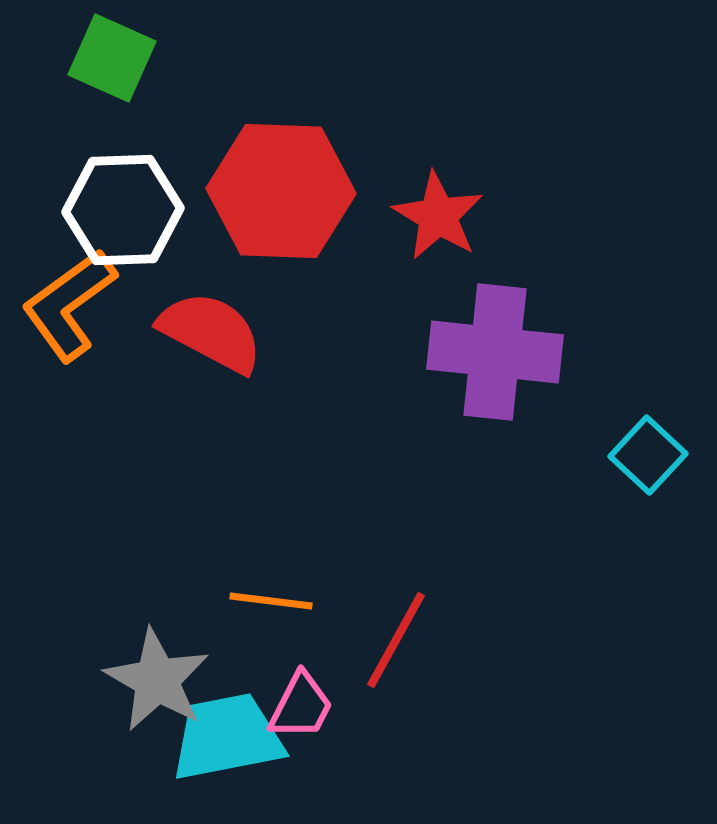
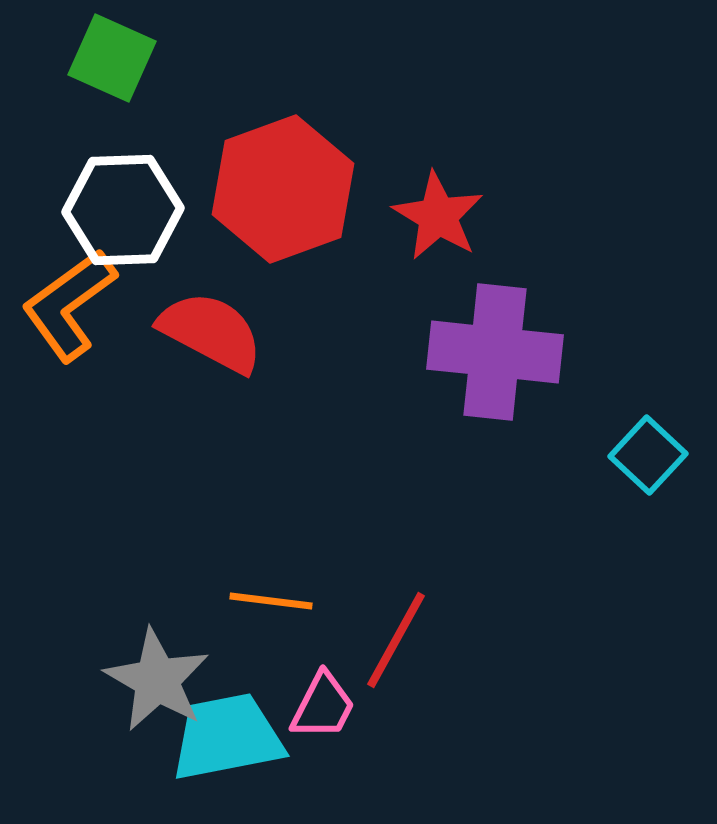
red hexagon: moved 2 px right, 2 px up; rotated 22 degrees counterclockwise
pink trapezoid: moved 22 px right
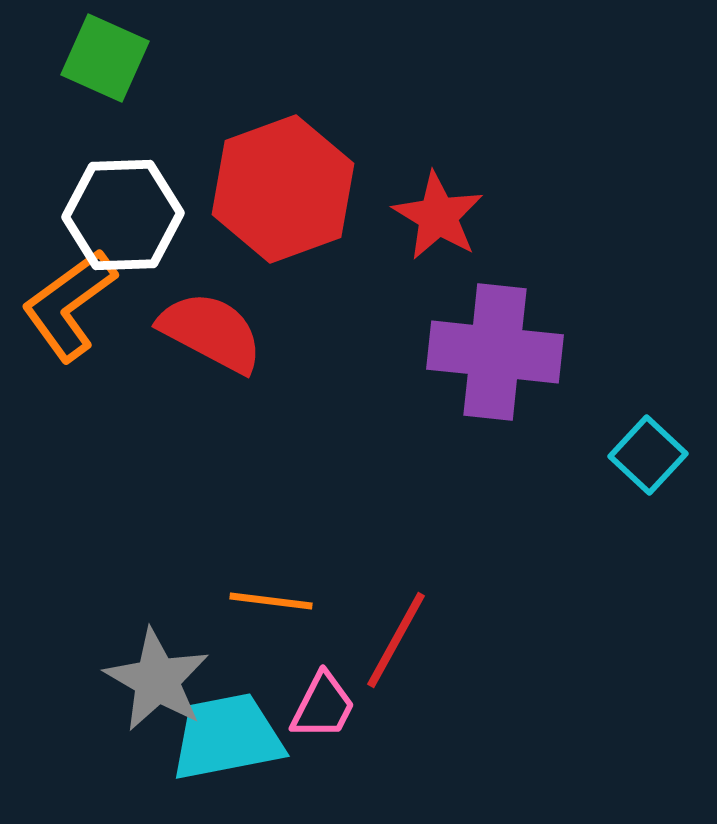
green square: moved 7 px left
white hexagon: moved 5 px down
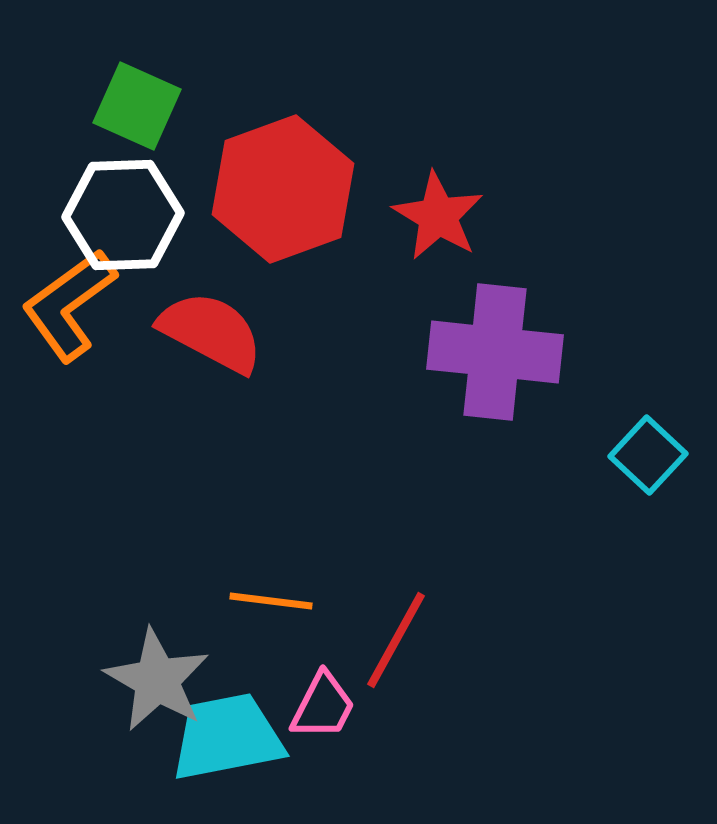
green square: moved 32 px right, 48 px down
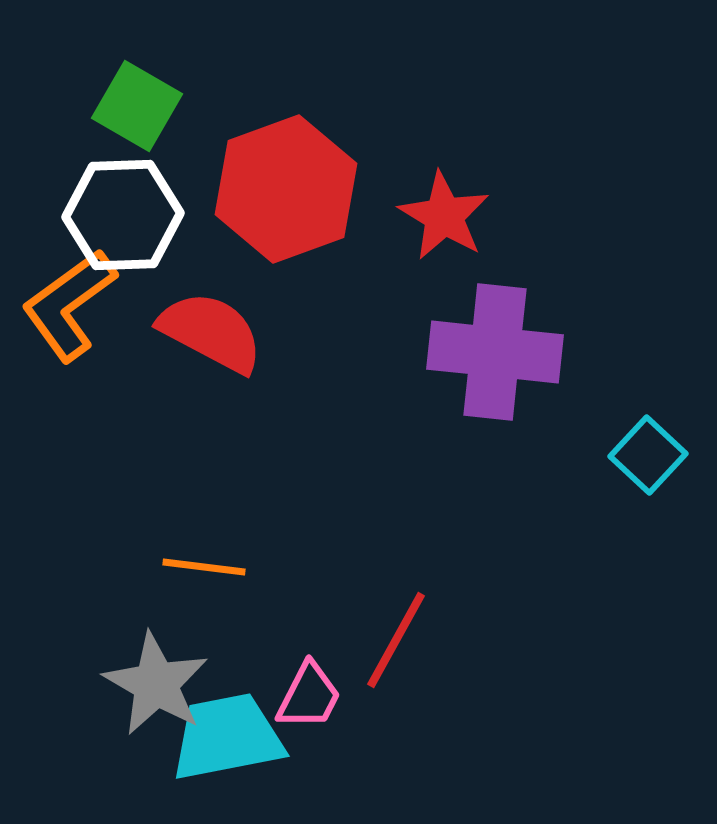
green square: rotated 6 degrees clockwise
red hexagon: moved 3 px right
red star: moved 6 px right
orange line: moved 67 px left, 34 px up
gray star: moved 1 px left, 4 px down
pink trapezoid: moved 14 px left, 10 px up
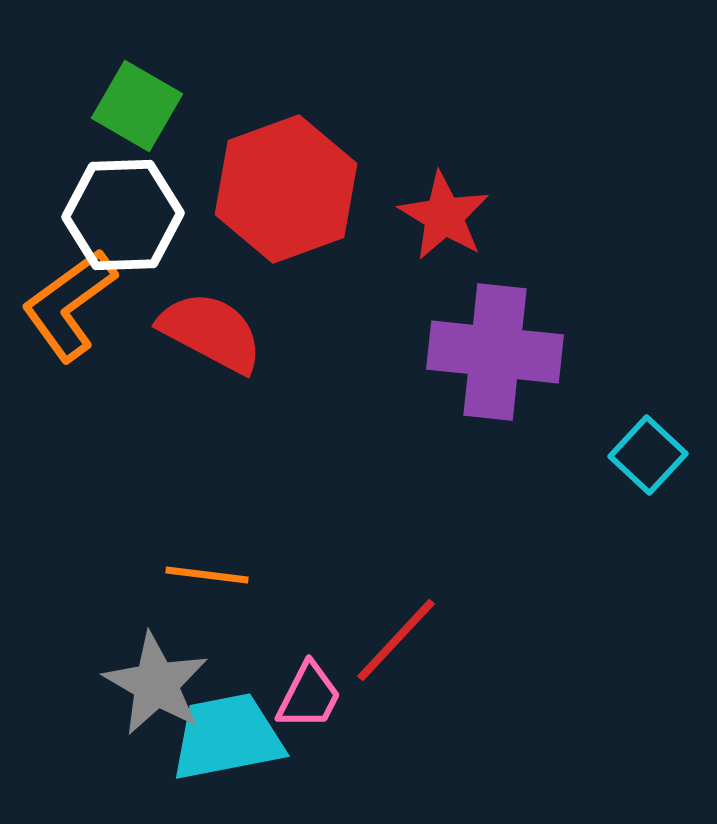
orange line: moved 3 px right, 8 px down
red line: rotated 14 degrees clockwise
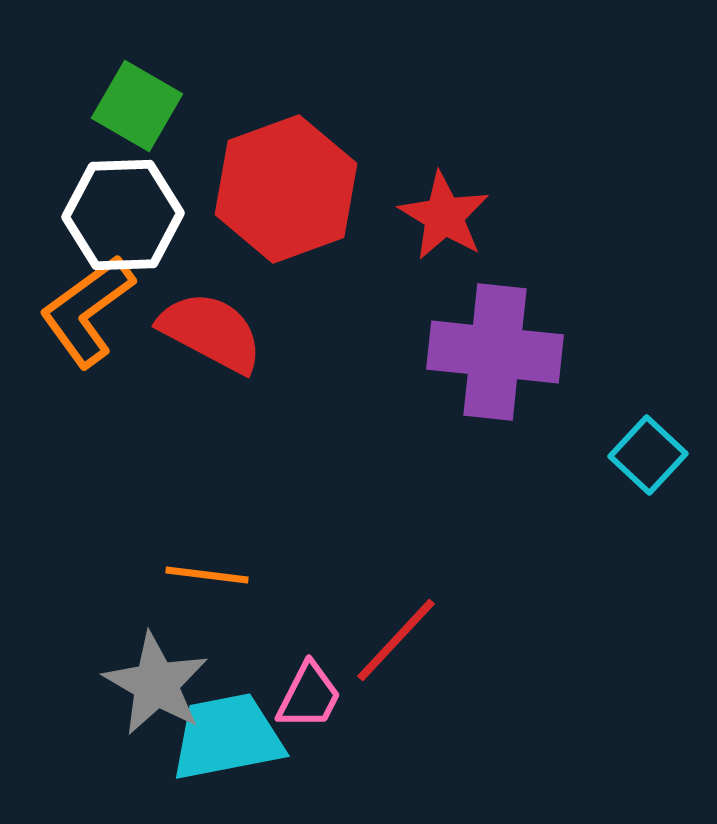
orange L-shape: moved 18 px right, 6 px down
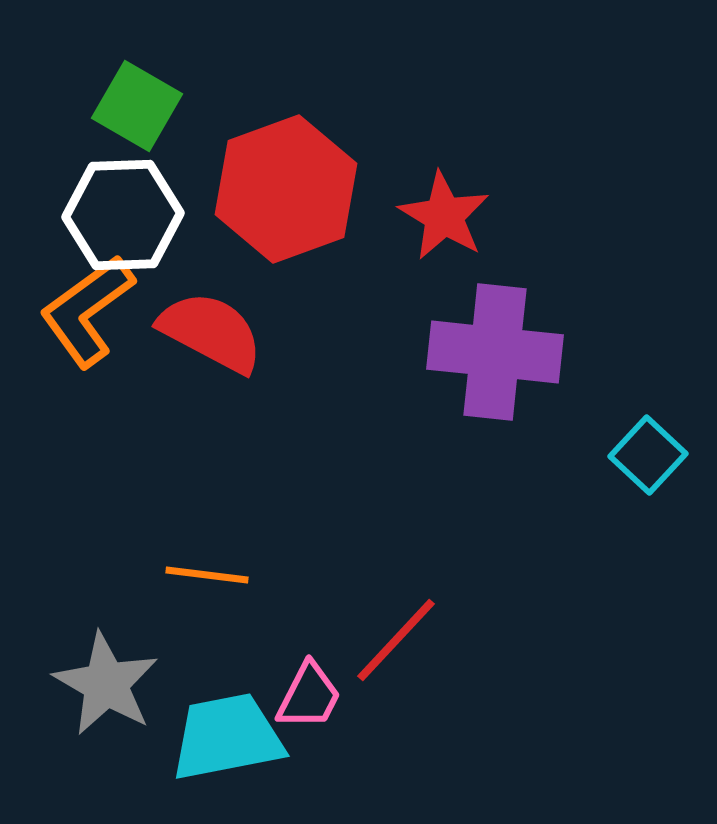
gray star: moved 50 px left
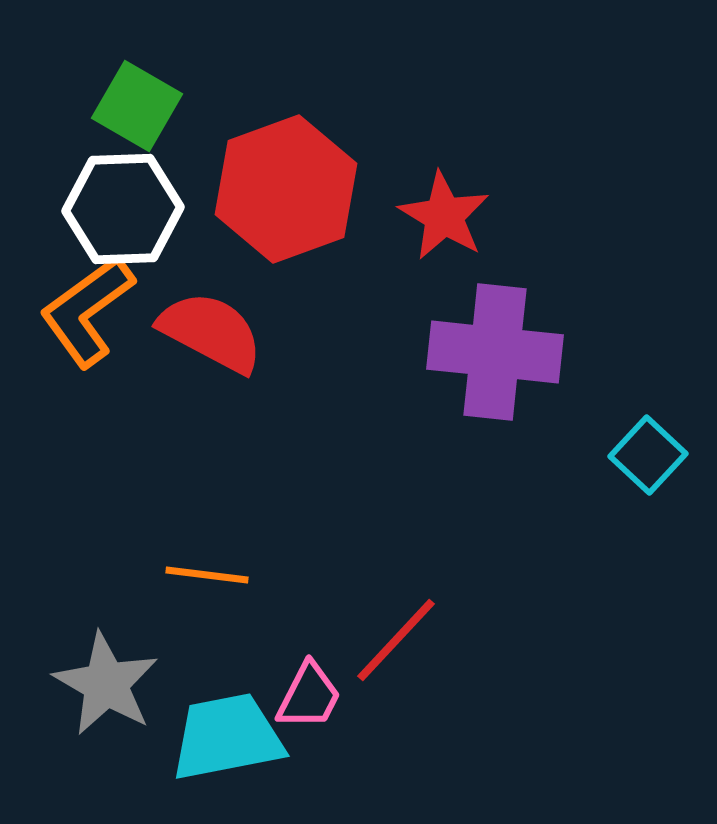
white hexagon: moved 6 px up
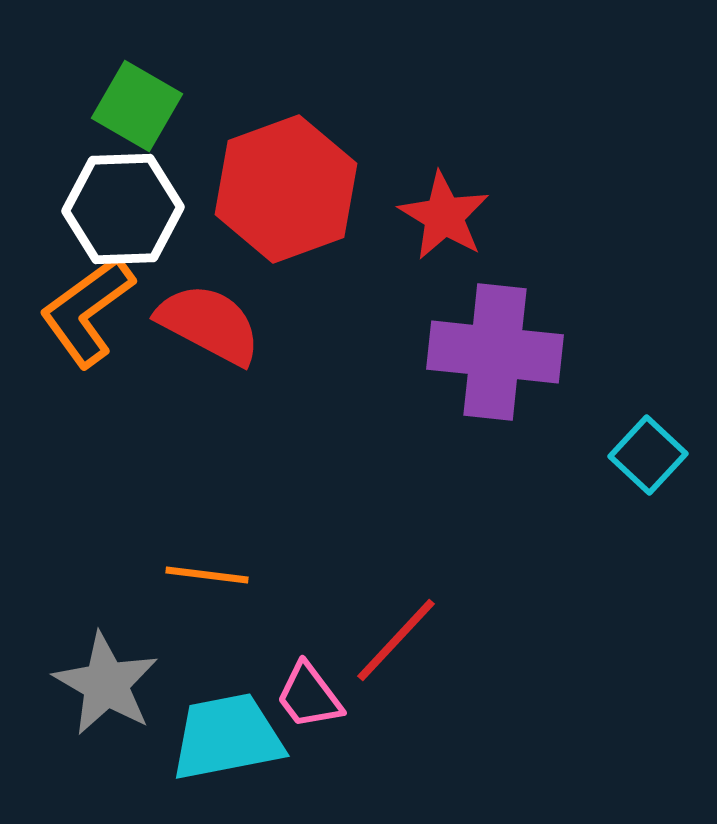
red semicircle: moved 2 px left, 8 px up
pink trapezoid: rotated 116 degrees clockwise
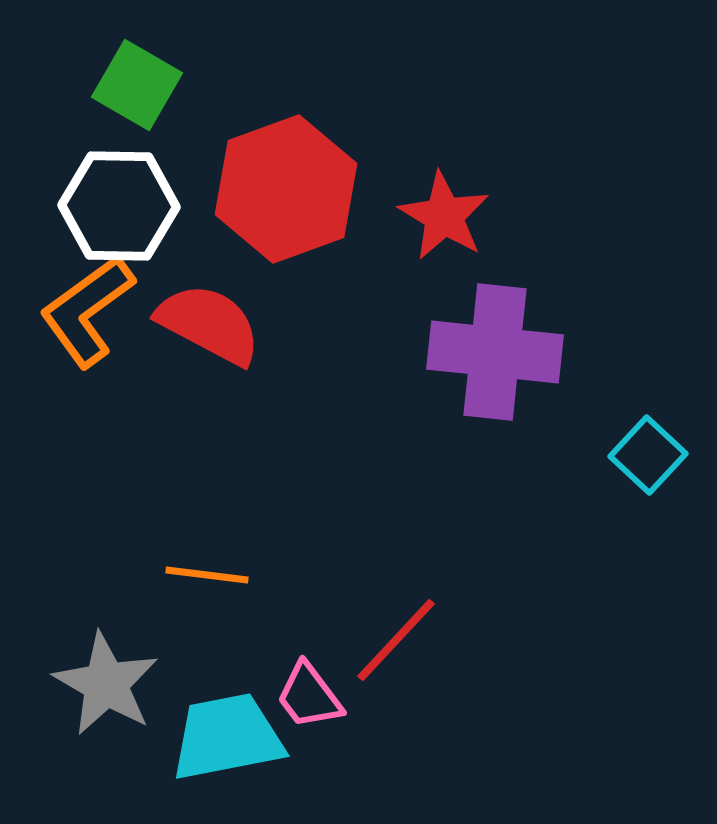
green square: moved 21 px up
white hexagon: moved 4 px left, 3 px up; rotated 3 degrees clockwise
